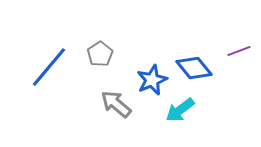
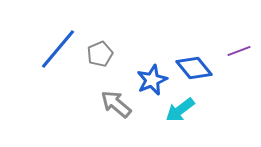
gray pentagon: rotated 10 degrees clockwise
blue line: moved 9 px right, 18 px up
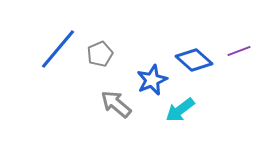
blue diamond: moved 8 px up; rotated 9 degrees counterclockwise
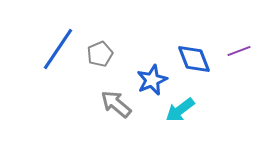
blue line: rotated 6 degrees counterclockwise
blue diamond: moved 1 px up; rotated 27 degrees clockwise
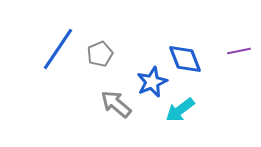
purple line: rotated 10 degrees clockwise
blue diamond: moved 9 px left
blue star: moved 2 px down
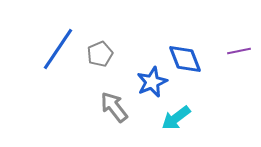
gray arrow: moved 2 px left, 3 px down; rotated 12 degrees clockwise
cyan arrow: moved 4 px left, 8 px down
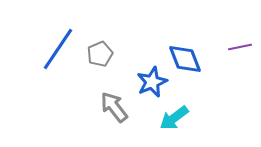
purple line: moved 1 px right, 4 px up
cyan arrow: moved 2 px left
